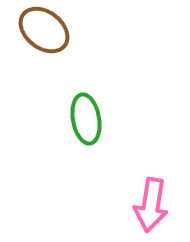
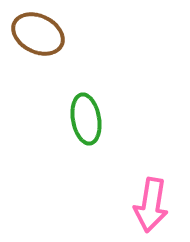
brown ellipse: moved 6 px left, 4 px down; rotated 12 degrees counterclockwise
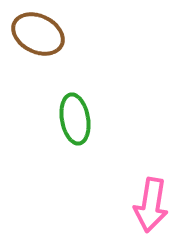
green ellipse: moved 11 px left
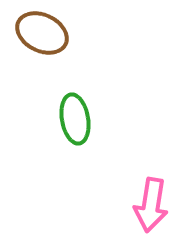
brown ellipse: moved 4 px right, 1 px up
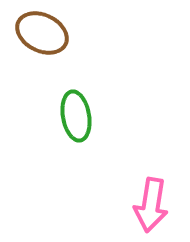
green ellipse: moved 1 px right, 3 px up
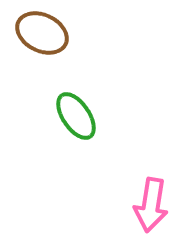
green ellipse: rotated 24 degrees counterclockwise
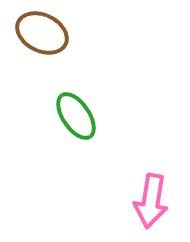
pink arrow: moved 4 px up
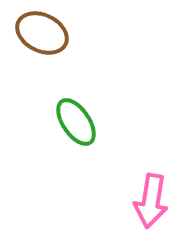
green ellipse: moved 6 px down
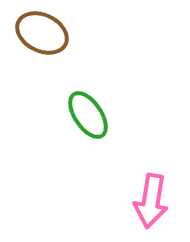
green ellipse: moved 12 px right, 7 px up
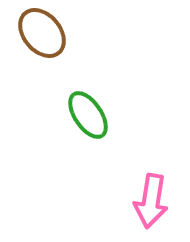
brown ellipse: rotated 24 degrees clockwise
